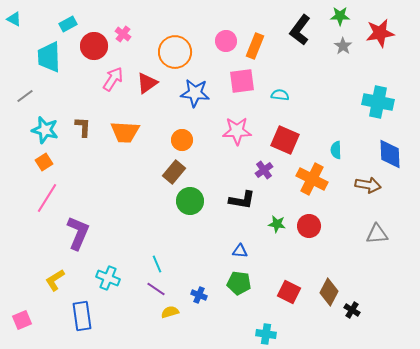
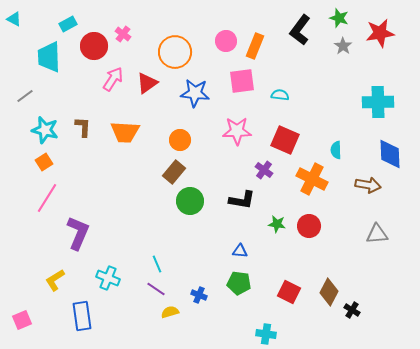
green star at (340, 16): moved 1 px left, 2 px down; rotated 18 degrees clockwise
cyan cross at (378, 102): rotated 12 degrees counterclockwise
orange circle at (182, 140): moved 2 px left
purple cross at (264, 170): rotated 18 degrees counterclockwise
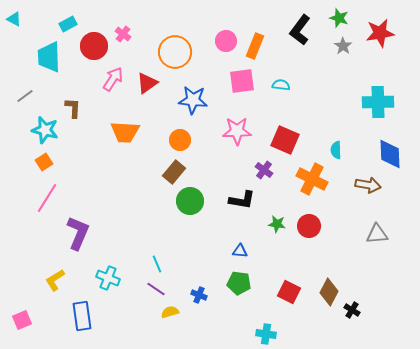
blue star at (195, 93): moved 2 px left, 7 px down
cyan semicircle at (280, 95): moved 1 px right, 10 px up
brown L-shape at (83, 127): moved 10 px left, 19 px up
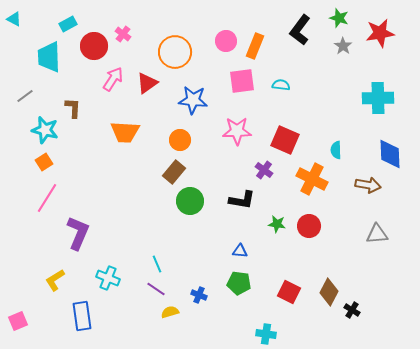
cyan cross at (378, 102): moved 4 px up
pink square at (22, 320): moved 4 px left, 1 px down
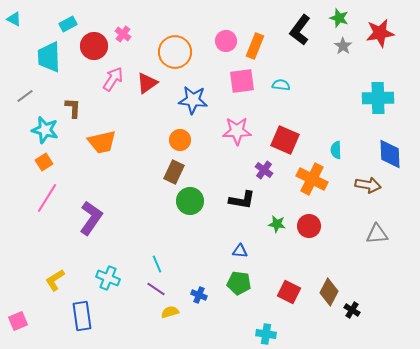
orange trapezoid at (125, 132): moved 23 px left, 10 px down; rotated 16 degrees counterclockwise
brown rectangle at (174, 172): rotated 15 degrees counterclockwise
purple L-shape at (78, 233): moved 13 px right, 15 px up; rotated 12 degrees clockwise
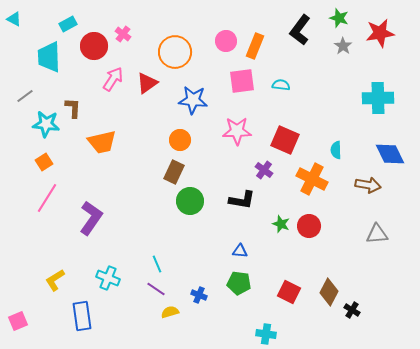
cyan star at (45, 130): moved 1 px right, 6 px up; rotated 8 degrees counterclockwise
blue diamond at (390, 154): rotated 24 degrees counterclockwise
green star at (277, 224): moved 4 px right; rotated 12 degrees clockwise
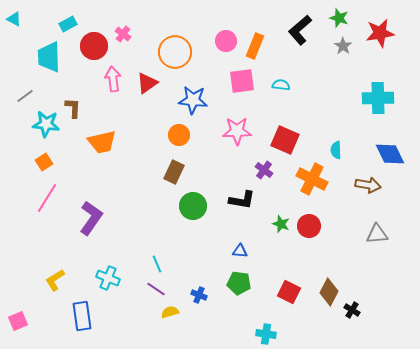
black L-shape at (300, 30): rotated 12 degrees clockwise
pink arrow at (113, 79): rotated 40 degrees counterclockwise
orange circle at (180, 140): moved 1 px left, 5 px up
green circle at (190, 201): moved 3 px right, 5 px down
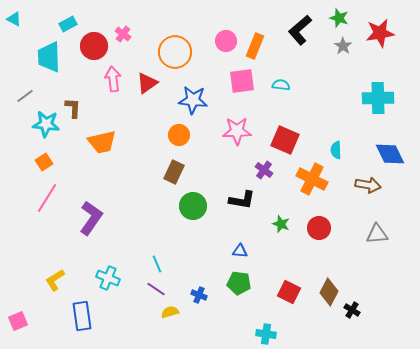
red circle at (309, 226): moved 10 px right, 2 px down
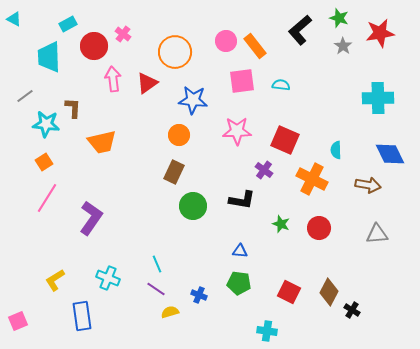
orange rectangle at (255, 46): rotated 60 degrees counterclockwise
cyan cross at (266, 334): moved 1 px right, 3 px up
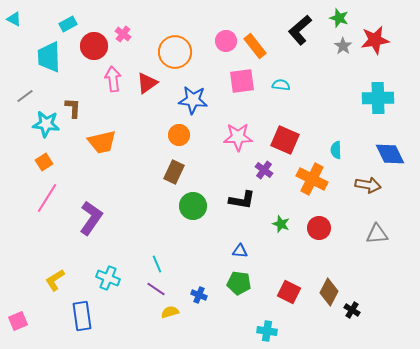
red star at (380, 33): moved 5 px left, 7 px down
pink star at (237, 131): moved 1 px right, 6 px down
